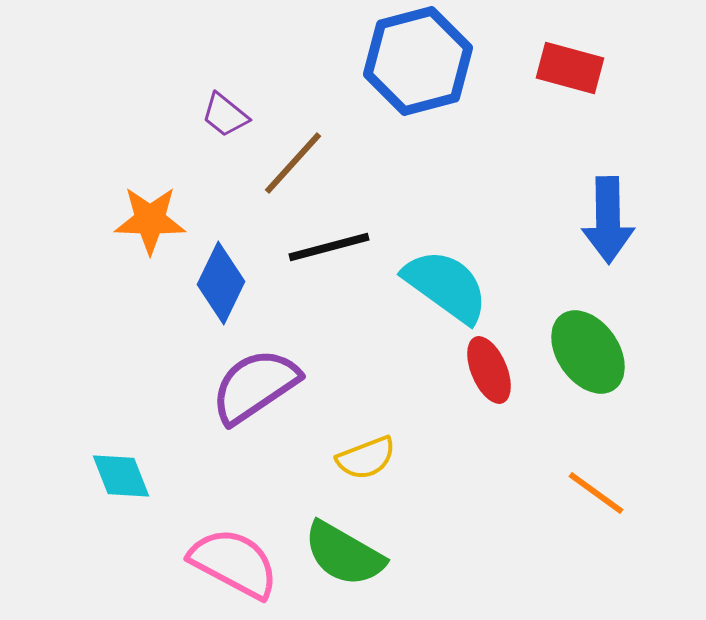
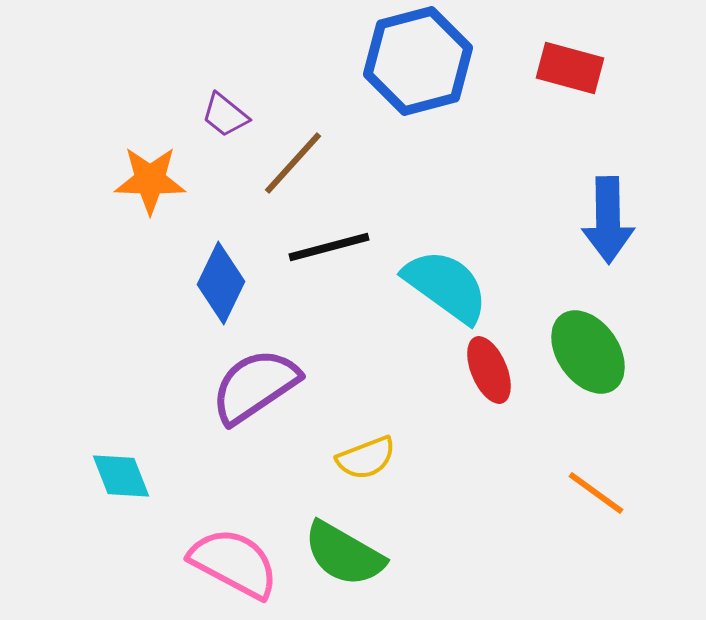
orange star: moved 40 px up
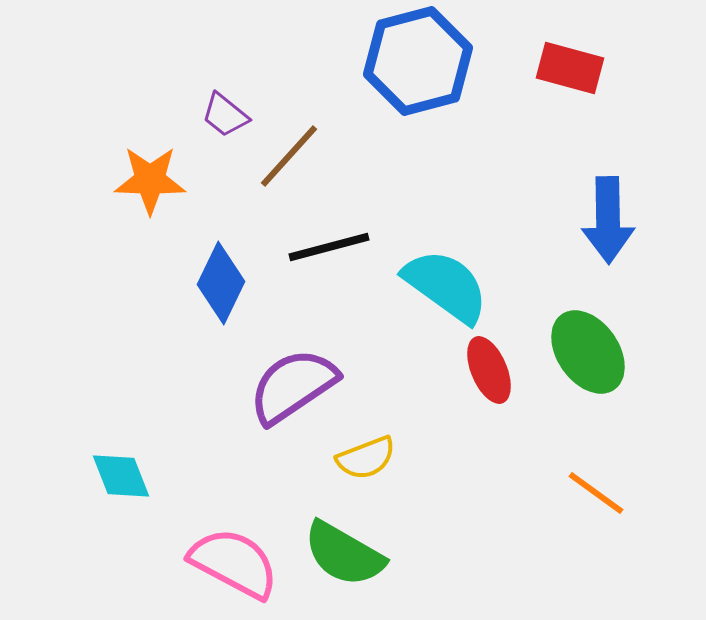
brown line: moved 4 px left, 7 px up
purple semicircle: moved 38 px right
